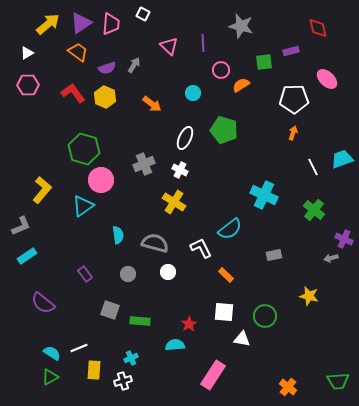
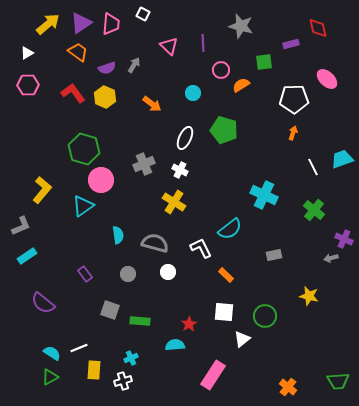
purple rectangle at (291, 51): moved 7 px up
white triangle at (242, 339): rotated 48 degrees counterclockwise
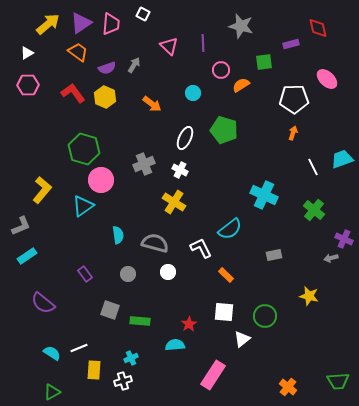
green triangle at (50, 377): moved 2 px right, 15 px down
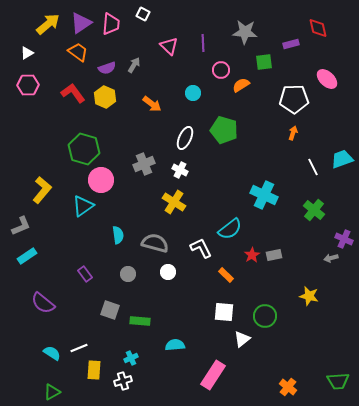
gray star at (241, 26): moved 4 px right, 6 px down; rotated 10 degrees counterclockwise
red star at (189, 324): moved 63 px right, 69 px up
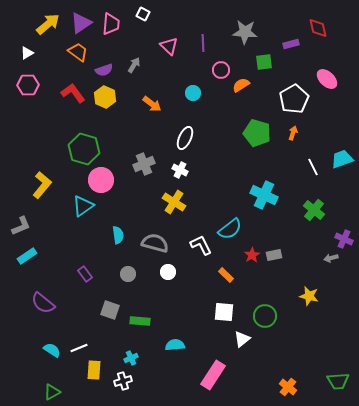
purple semicircle at (107, 68): moved 3 px left, 2 px down
white pentagon at (294, 99): rotated 28 degrees counterclockwise
green pentagon at (224, 130): moved 33 px right, 3 px down
yellow L-shape at (42, 190): moved 5 px up
white L-shape at (201, 248): moved 3 px up
cyan semicircle at (52, 353): moved 3 px up
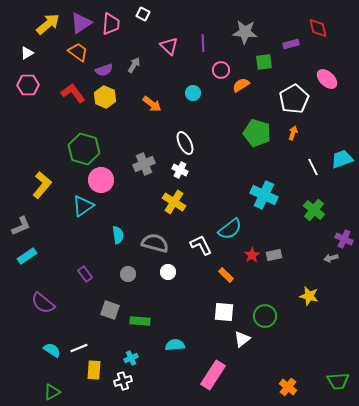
white ellipse at (185, 138): moved 5 px down; rotated 50 degrees counterclockwise
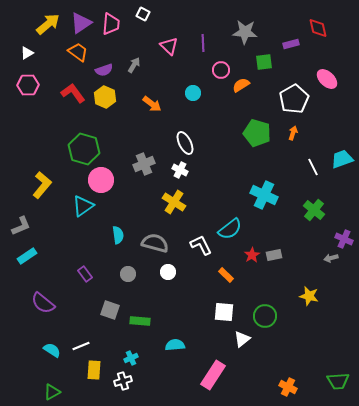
white line at (79, 348): moved 2 px right, 2 px up
orange cross at (288, 387): rotated 12 degrees counterclockwise
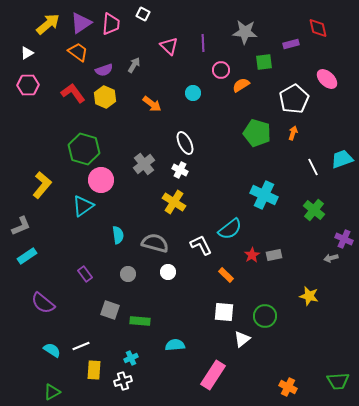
gray cross at (144, 164): rotated 15 degrees counterclockwise
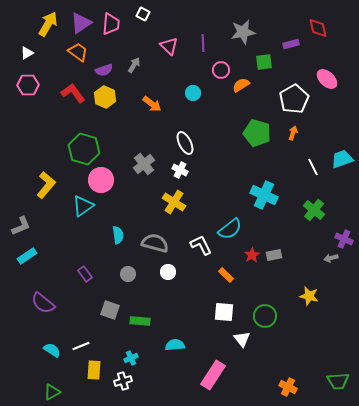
yellow arrow at (48, 24): rotated 20 degrees counterclockwise
gray star at (245, 32): moved 2 px left; rotated 15 degrees counterclockwise
yellow L-shape at (42, 185): moved 4 px right
white triangle at (242, 339): rotated 30 degrees counterclockwise
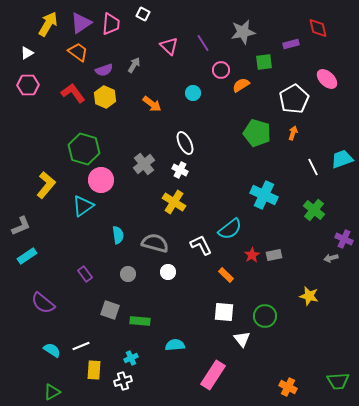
purple line at (203, 43): rotated 30 degrees counterclockwise
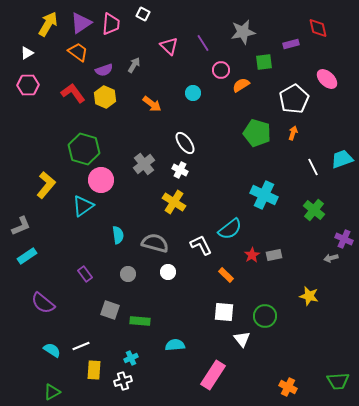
white ellipse at (185, 143): rotated 10 degrees counterclockwise
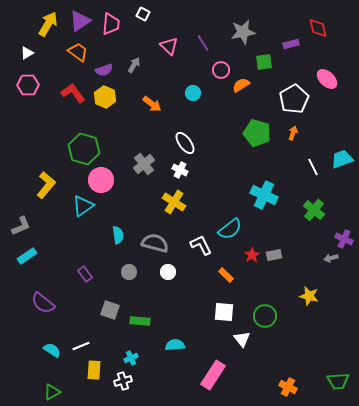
purple triangle at (81, 23): moved 1 px left, 2 px up
gray circle at (128, 274): moved 1 px right, 2 px up
